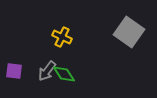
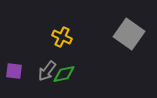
gray square: moved 2 px down
green diamond: rotated 70 degrees counterclockwise
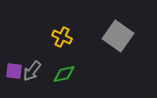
gray square: moved 11 px left, 2 px down
gray arrow: moved 15 px left
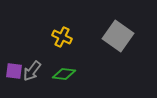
green diamond: rotated 20 degrees clockwise
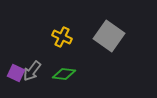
gray square: moved 9 px left
purple square: moved 2 px right, 2 px down; rotated 18 degrees clockwise
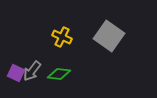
green diamond: moved 5 px left
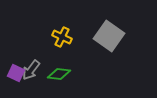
gray arrow: moved 1 px left, 1 px up
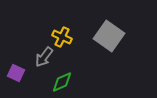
gray arrow: moved 13 px right, 13 px up
green diamond: moved 3 px right, 8 px down; rotated 30 degrees counterclockwise
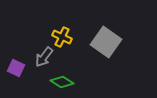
gray square: moved 3 px left, 6 px down
purple square: moved 5 px up
green diamond: rotated 55 degrees clockwise
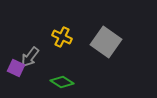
gray arrow: moved 14 px left
